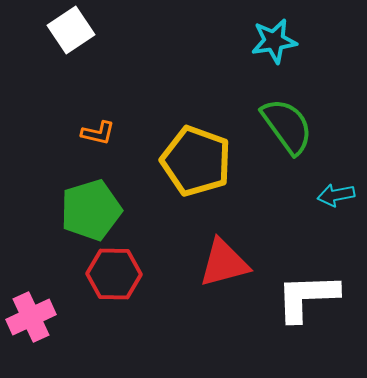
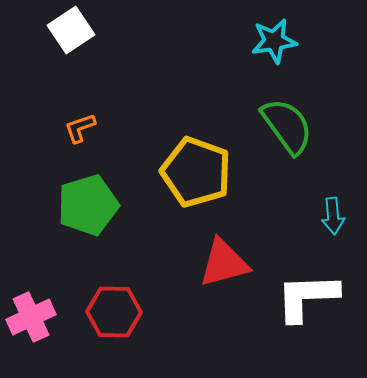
orange L-shape: moved 18 px left, 5 px up; rotated 148 degrees clockwise
yellow pentagon: moved 11 px down
cyan arrow: moved 3 px left, 21 px down; rotated 84 degrees counterclockwise
green pentagon: moved 3 px left, 5 px up
red hexagon: moved 38 px down
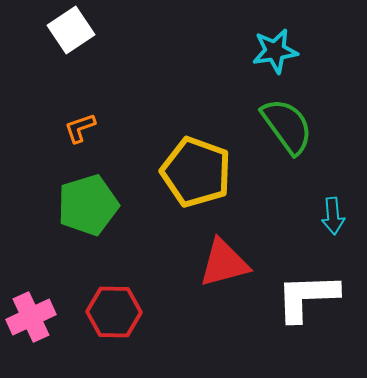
cyan star: moved 1 px right, 10 px down
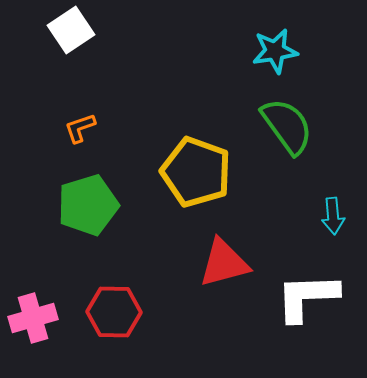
pink cross: moved 2 px right, 1 px down; rotated 9 degrees clockwise
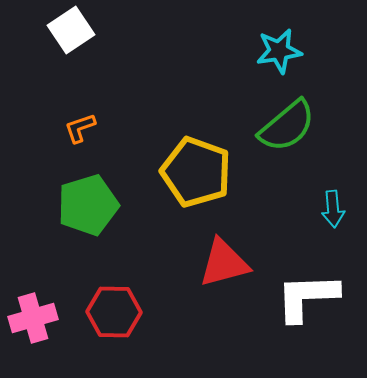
cyan star: moved 4 px right
green semicircle: rotated 86 degrees clockwise
cyan arrow: moved 7 px up
